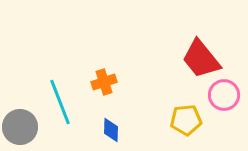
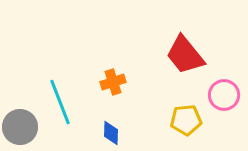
red trapezoid: moved 16 px left, 4 px up
orange cross: moved 9 px right
blue diamond: moved 3 px down
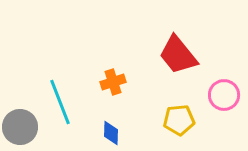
red trapezoid: moved 7 px left
yellow pentagon: moved 7 px left
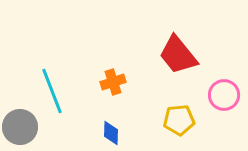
cyan line: moved 8 px left, 11 px up
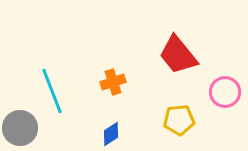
pink circle: moved 1 px right, 3 px up
gray circle: moved 1 px down
blue diamond: moved 1 px down; rotated 55 degrees clockwise
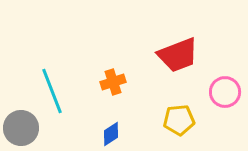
red trapezoid: rotated 72 degrees counterclockwise
gray circle: moved 1 px right
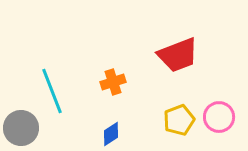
pink circle: moved 6 px left, 25 px down
yellow pentagon: rotated 16 degrees counterclockwise
